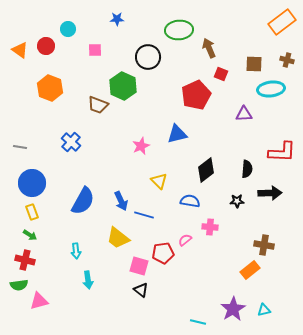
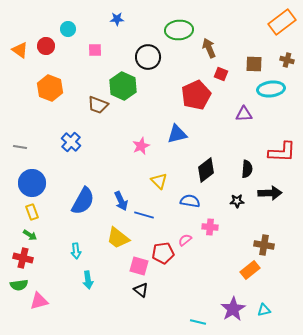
red cross at (25, 260): moved 2 px left, 2 px up
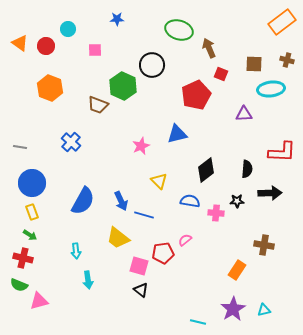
green ellipse at (179, 30): rotated 20 degrees clockwise
orange triangle at (20, 50): moved 7 px up
black circle at (148, 57): moved 4 px right, 8 px down
pink cross at (210, 227): moved 6 px right, 14 px up
orange rectangle at (250, 270): moved 13 px left; rotated 18 degrees counterclockwise
green semicircle at (19, 285): rotated 30 degrees clockwise
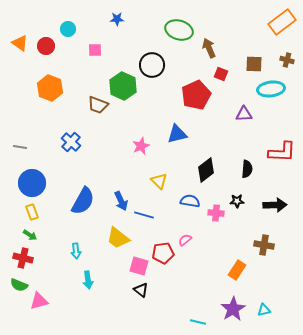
black arrow at (270, 193): moved 5 px right, 12 px down
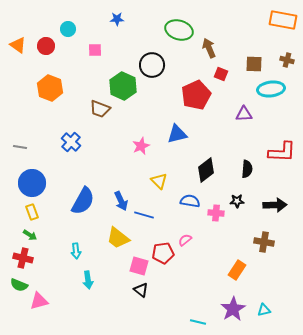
orange rectangle at (282, 22): moved 1 px right, 2 px up; rotated 48 degrees clockwise
orange triangle at (20, 43): moved 2 px left, 2 px down
brown trapezoid at (98, 105): moved 2 px right, 4 px down
brown cross at (264, 245): moved 3 px up
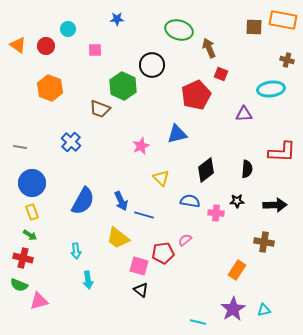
brown square at (254, 64): moved 37 px up
yellow triangle at (159, 181): moved 2 px right, 3 px up
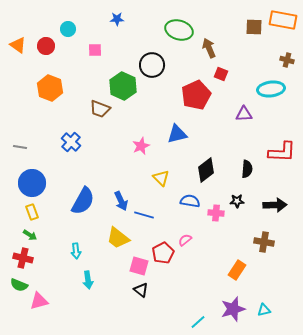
red pentagon at (163, 253): rotated 20 degrees counterclockwise
purple star at (233, 309): rotated 15 degrees clockwise
cyan line at (198, 322): rotated 56 degrees counterclockwise
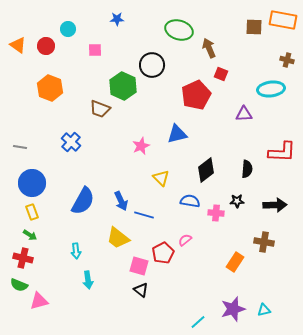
orange rectangle at (237, 270): moved 2 px left, 8 px up
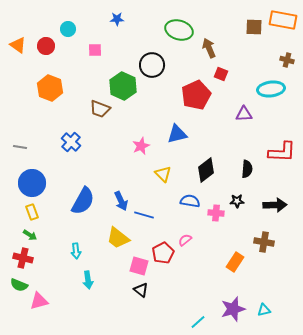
yellow triangle at (161, 178): moved 2 px right, 4 px up
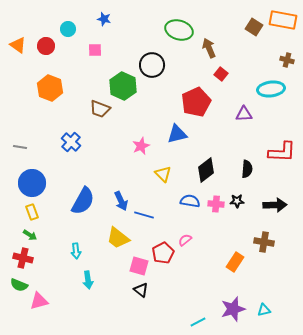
blue star at (117, 19): moved 13 px left; rotated 16 degrees clockwise
brown square at (254, 27): rotated 30 degrees clockwise
red square at (221, 74): rotated 16 degrees clockwise
red pentagon at (196, 95): moved 7 px down
pink cross at (216, 213): moved 9 px up
cyan line at (198, 322): rotated 14 degrees clockwise
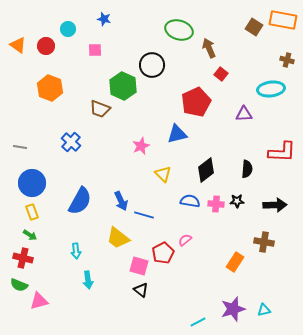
blue semicircle at (83, 201): moved 3 px left
